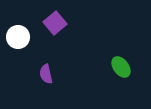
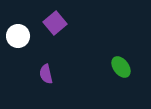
white circle: moved 1 px up
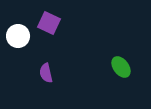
purple square: moved 6 px left; rotated 25 degrees counterclockwise
purple semicircle: moved 1 px up
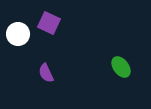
white circle: moved 2 px up
purple semicircle: rotated 12 degrees counterclockwise
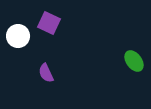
white circle: moved 2 px down
green ellipse: moved 13 px right, 6 px up
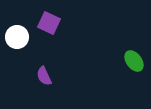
white circle: moved 1 px left, 1 px down
purple semicircle: moved 2 px left, 3 px down
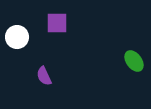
purple square: moved 8 px right; rotated 25 degrees counterclockwise
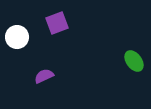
purple square: rotated 20 degrees counterclockwise
purple semicircle: rotated 90 degrees clockwise
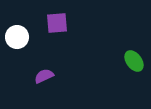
purple square: rotated 15 degrees clockwise
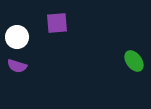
purple semicircle: moved 27 px left, 10 px up; rotated 138 degrees counterclockwise
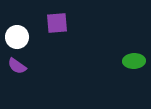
green ellipse: rotated 55 degrees counterclockwise
purple semicircle: rotated 18 degrees clockwise
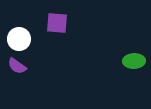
purple square: rotated 10 degrees clockwise
white circle: moved 2 px right, 2 px down
